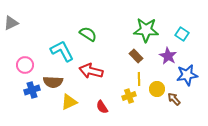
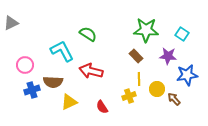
purple star: rotated 24 degrees counterclockwise
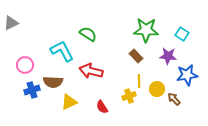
yellow line: moved 2 px down
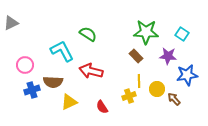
green star: moved 2 px down
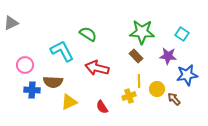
green star: moved 4 px left
red arrow: moved 6 px right, 3 px up
blue cross: rotated 21 degrees clockwise
